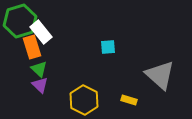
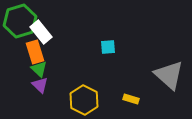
orange rectangle: moved 3 px right, 5 px down
gray triangle: moved 9 px right
yellow rectangle: moved 2 px right, 1 px up
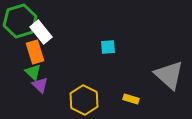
green triangle: moved 6 px left, 3 px down
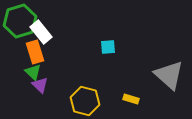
yellow hexagon: moved 1 px right, 1 px down; rotated 12 degrees counterclockwise
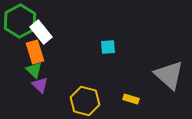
green hexagon: rotated 12 degrees counterclockwise
green triangle: moved 1 px right, 2 px up
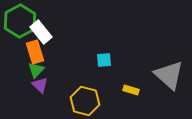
cyan square: moved 4 px left, 13 px down
green triangle: moved 2 px right; rotated 30 degrees clockwise
yellow rectangle: moved 9 px up
